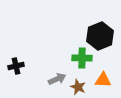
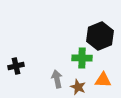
gray arrow: rotated 78 degrees counterclockwise
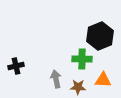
green cross: moved 1 px down
gray arrow: moved 1 px left
brown star: rotated 21 degrees counterclockwise
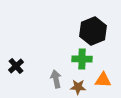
black hexagon: moved 7 px left, 5 px up
black cross: rotated 28 degrees counterclockwise
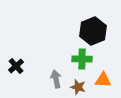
brown star: rotated 14 degrees clockwise
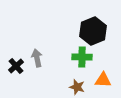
green cross: moved 2 px up
gray arrow: moved 19 px left, 21 px up
brown star: moved 1 px left
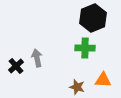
black hexagon: moved 13 px up
green cross: moved 3 px right, 9 px up
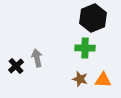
brown star: moved 3 px right, 8 px up
